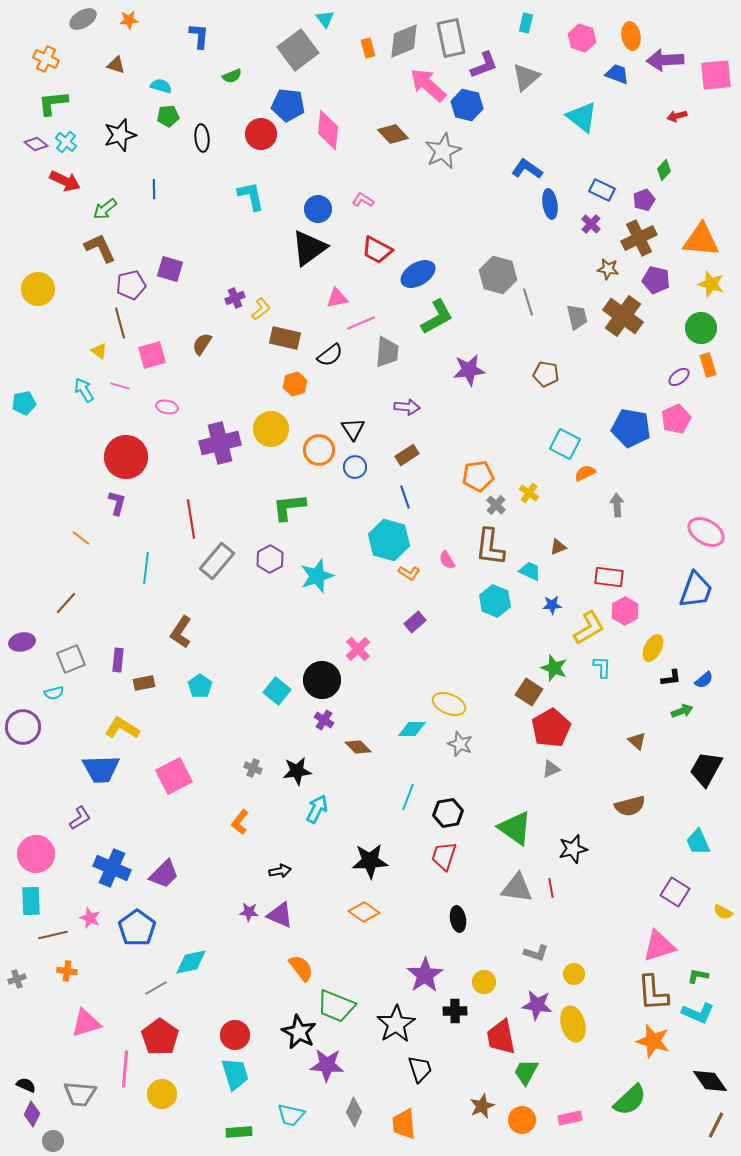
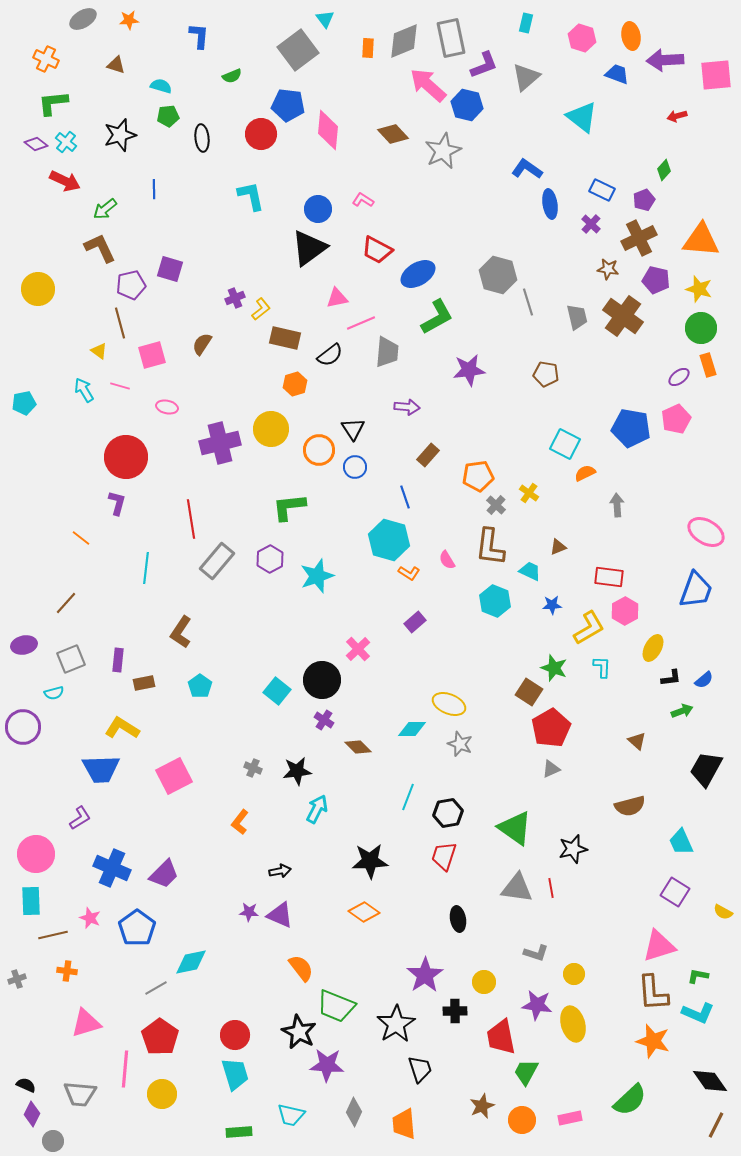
orange rectangle at (368, 48): rotated 18 degrees clockwise
yellow star at (711, 284): moved 12 px left, 5 px down
brown rectangle at (407, 455): moved 21 px right; rotated 15 degrees counterclockwise
purple ellipse at (22, 642): moved 2 px right, 3 px down
cyan trapezoid at (698, 842): moved 17 px left
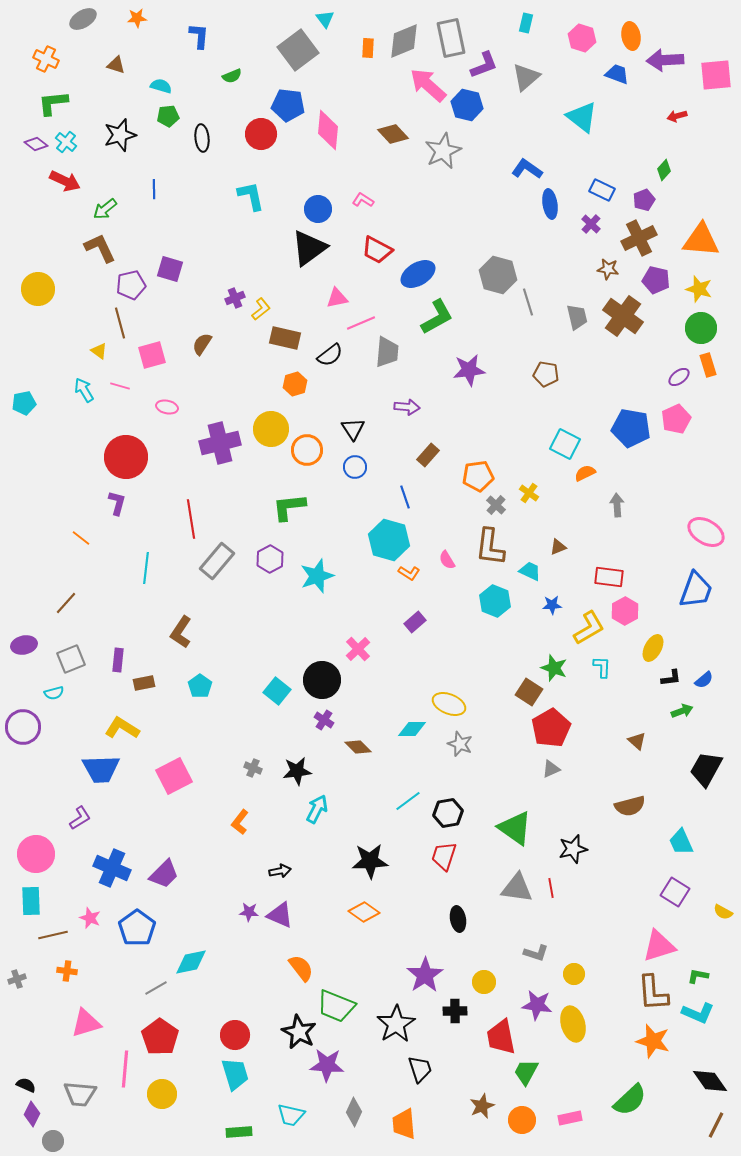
orange star at (129, 20): moved 8 px right, 2 px up
orange circle at (319, 450): moved 12 px left
cyan line at (408, 797): moved 4 px down; rotated 32 degrees clockwise
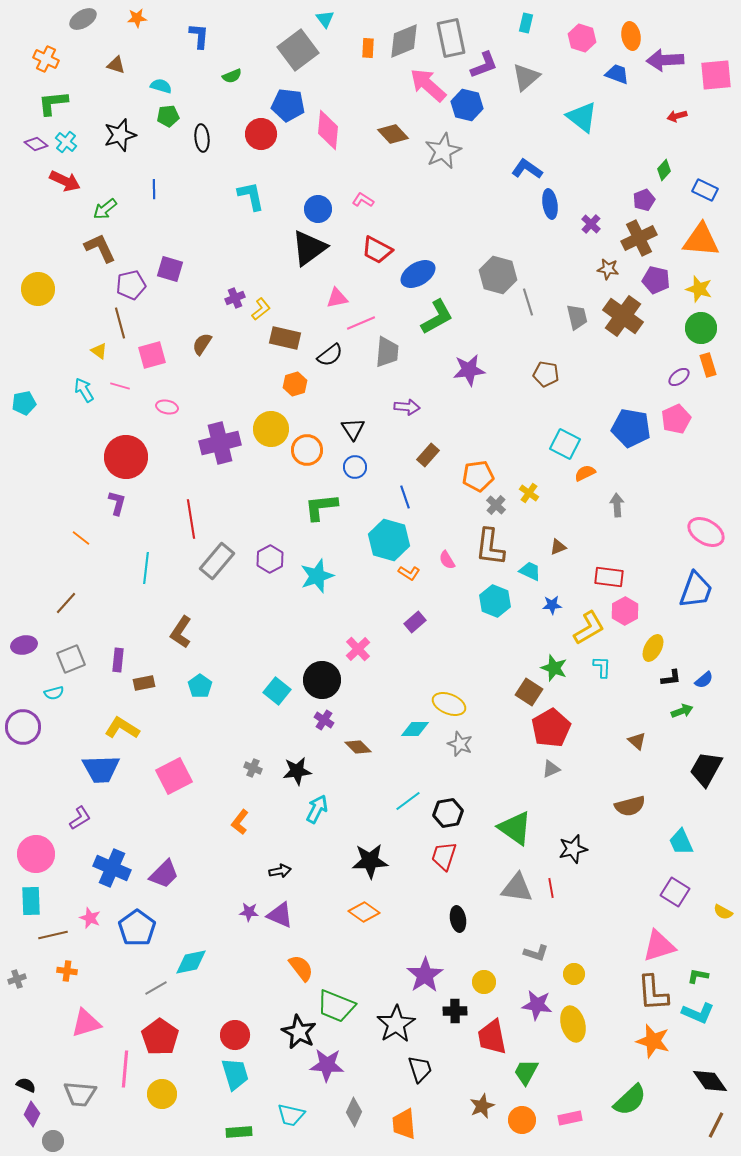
blue rectangle at (602, 190): moved 103 px right
green L-shape at (289, 507): moved 32 px right
cyan diamond at (412, 729): moved 3 px right
red trapezoid at (501, 1037): moved 9 px left
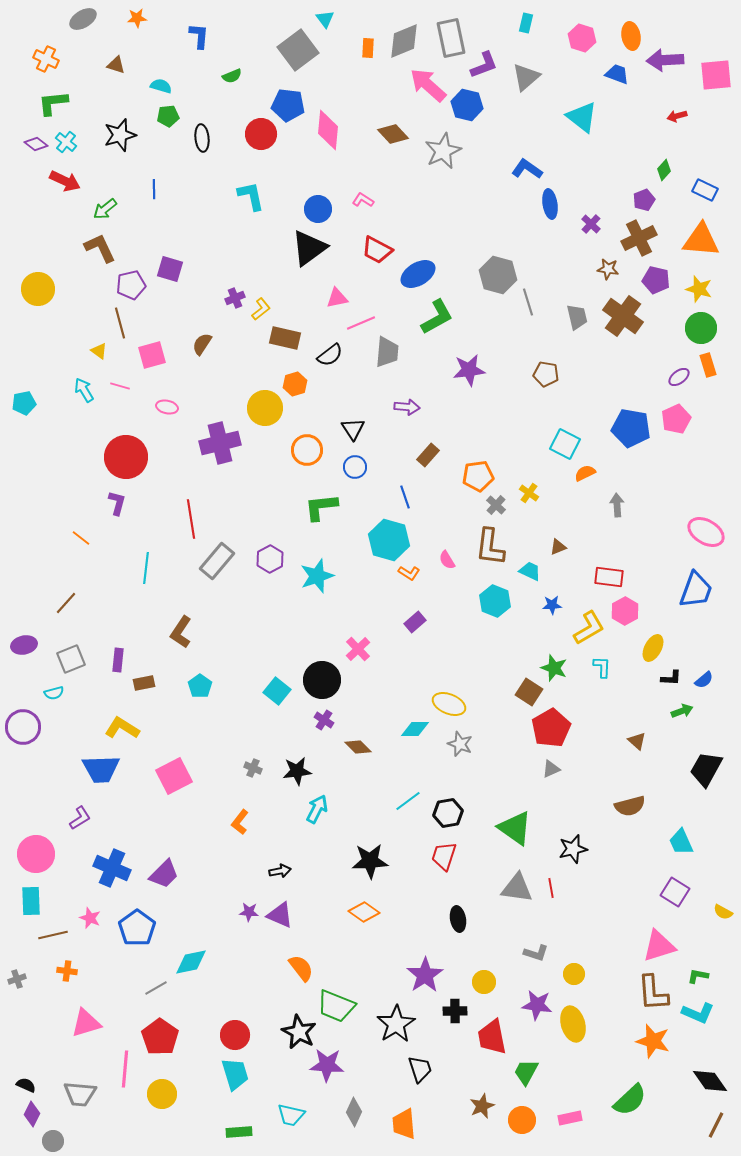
yellow circle at (271, 429): moved 6 px left, 21 px up
black L-shape at (671, 678): rotated 10 degrees clockwise
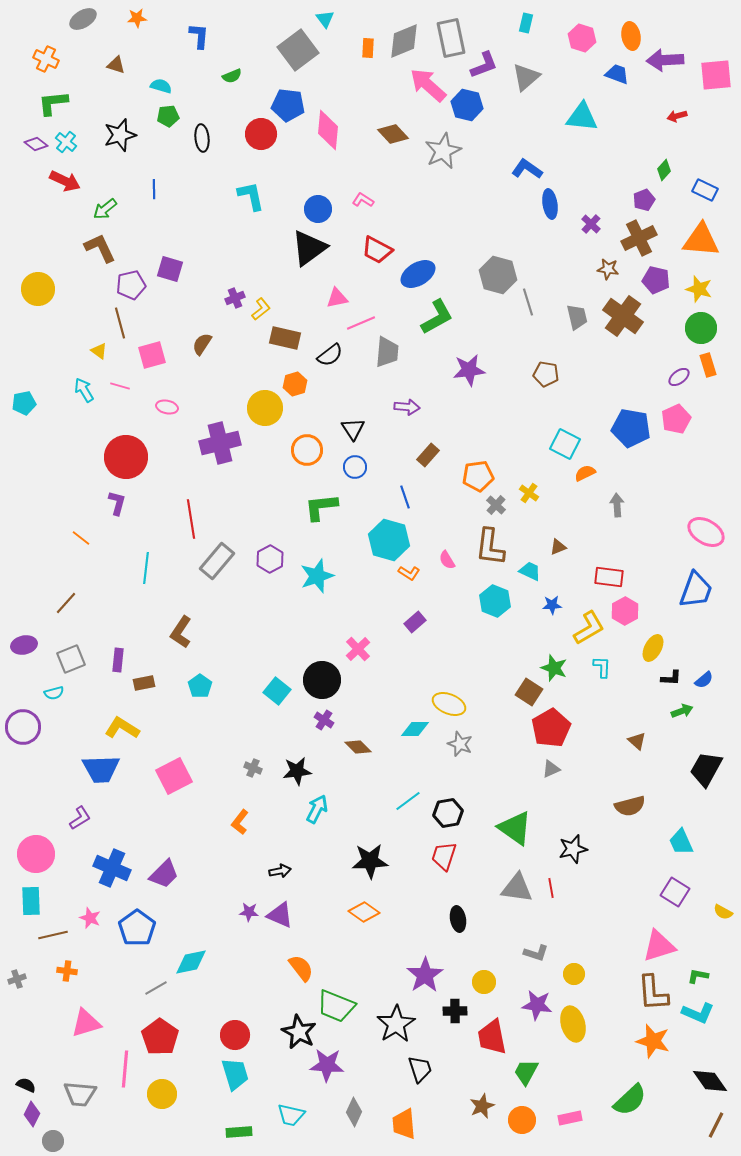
cyan triangle at (582, 117): rotated 32 degrees counterclockwise
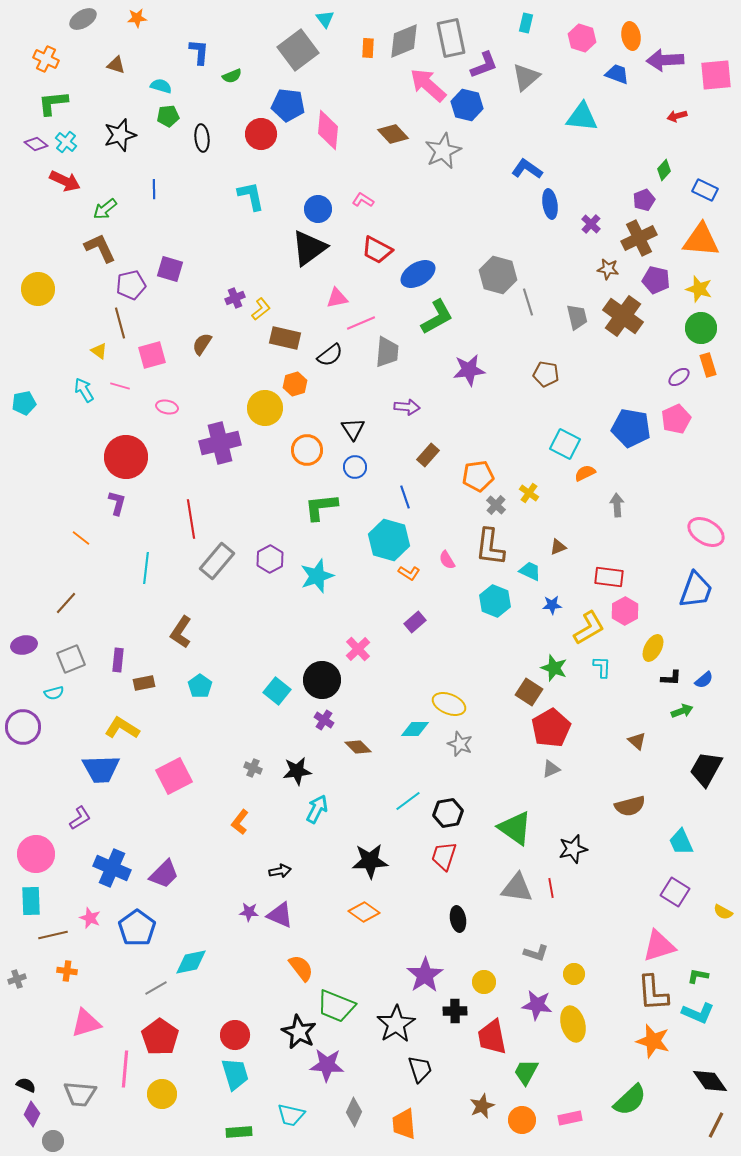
blue L-shape at (199, 36): moved 16 px down
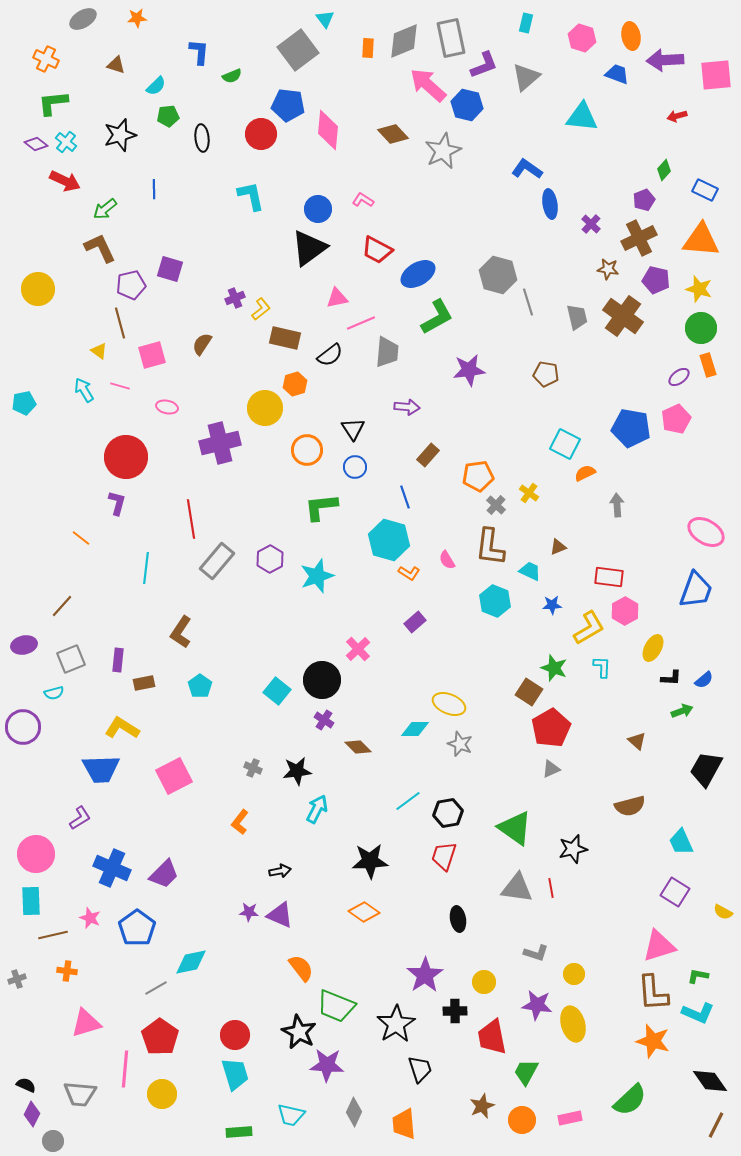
cyan semicircle at (161, 86): moved 5 px left; rotated 120 degrees clockwise
brown line at (66, 603): moved 4 px left, 3 px down
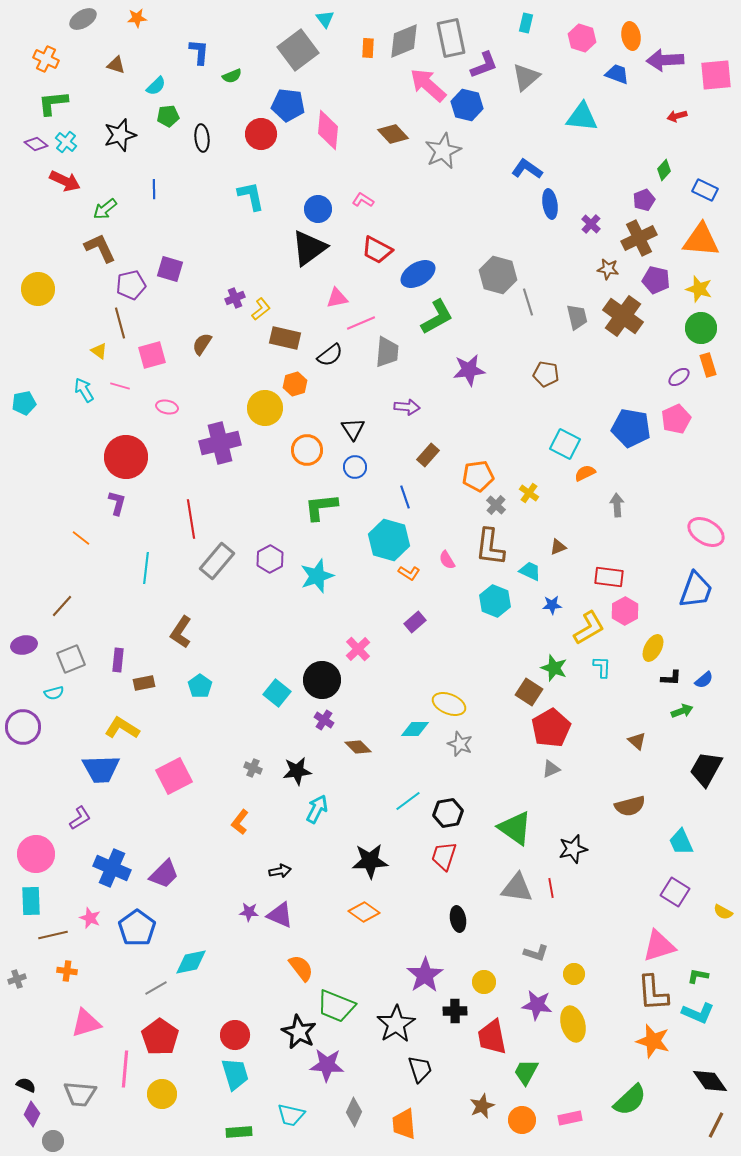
cyan square at (277, 691): moved 2 px down
